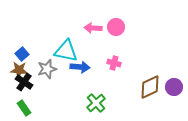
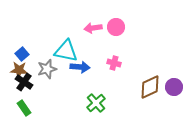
pink arrow: rotated 12 degrees counterclockwise
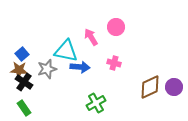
pink arrow: moved 2 px left, 9 px down; rotated 66 degrees clockwise
green cross: rotated 12 degrees clockwise
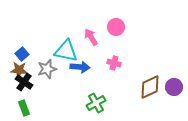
green rectangle: rotated 14 degrees clockwise
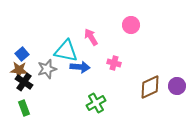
pink circle: moved 15 px right, 2 px up
purple circle: moved 3 px right, 1 px up
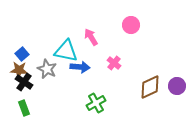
pink cross: rotated 24 degrees clockwise
gray star: rotated 30 degrees counterclockwise
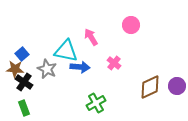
brown star: moved 4 px left, 1 px up
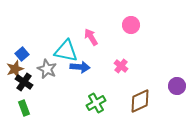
pink cross: moved 7 px right, 3 px down
brown star: rotated 24 degrees counterclockwise
brown diamond: moved 10 px left, 14 px down
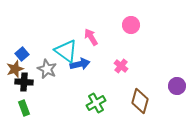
cyan triangle: rotated 25 degrees clockwise
blue arrow: moved 3 px up; rotated 18 degrees counterclockwise
black cross: rotated 30 degrees counterclockwise
brown diamond: rotated 50 degrees counterclockwise
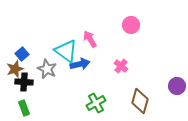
pink arrow: moved 1 px left, 2 px down
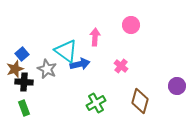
pink arrow: moved 5 px right, 2 px up; rotated 36 degrees clockwise
